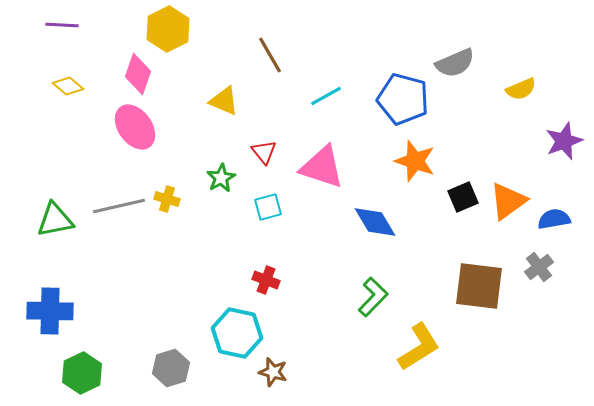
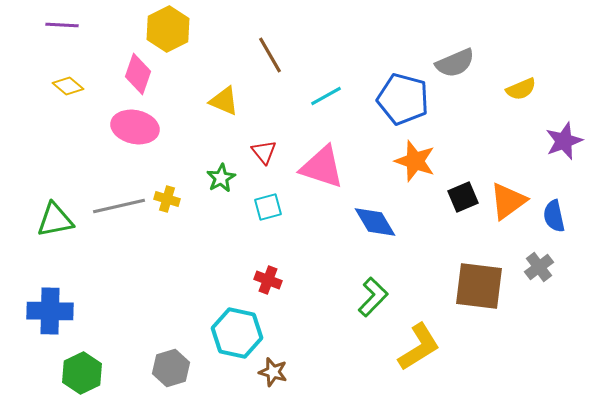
pink ellipse: rotated 42 degrees counterclockwise
blue semicircle: moved 3 px up; rotated 92 degrees counterclockwise
red cross: moved 2 px right
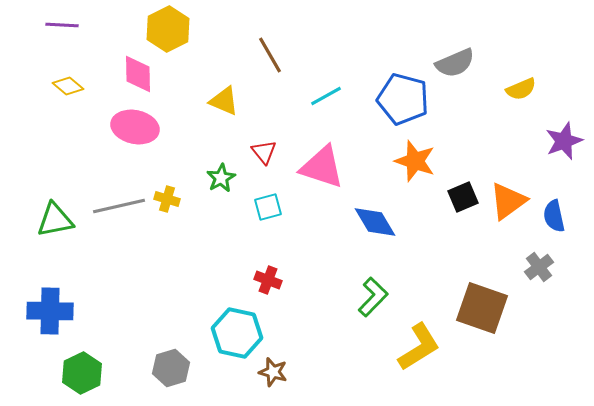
pink diamond: rotated 21 degrees counterclockwise
brown square: moved 3 px right, 22 px down; rotated 12 degrees clockwise
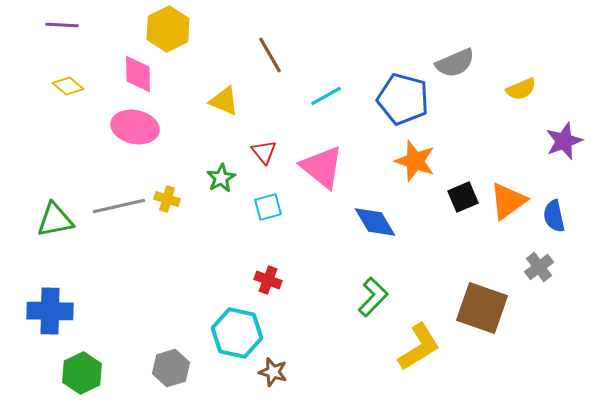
pink triangle: rotated 21 degrees clockwise
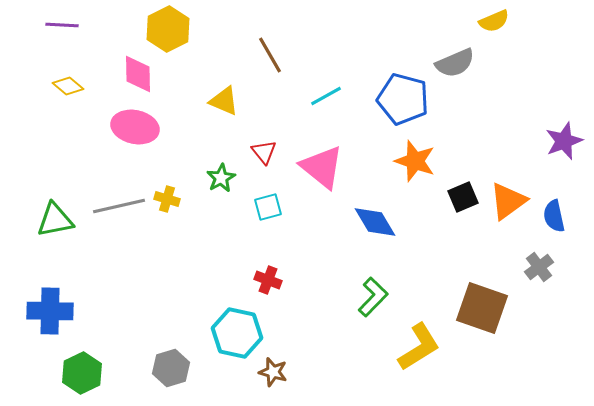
yellow semicircle: moved 27 px left, 68 px up
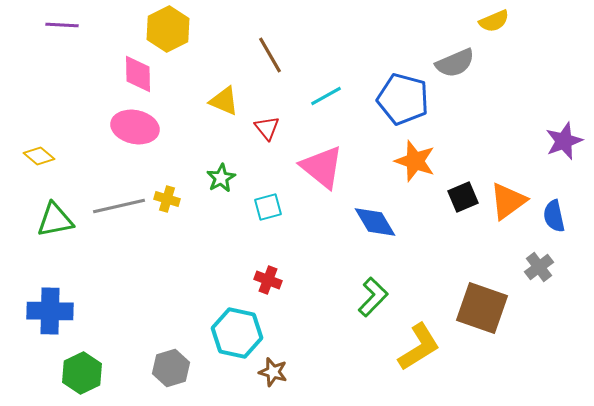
yellow diamond: moved 29 px left, 70 px down
red triangle: moved 3 px right, 24 px up
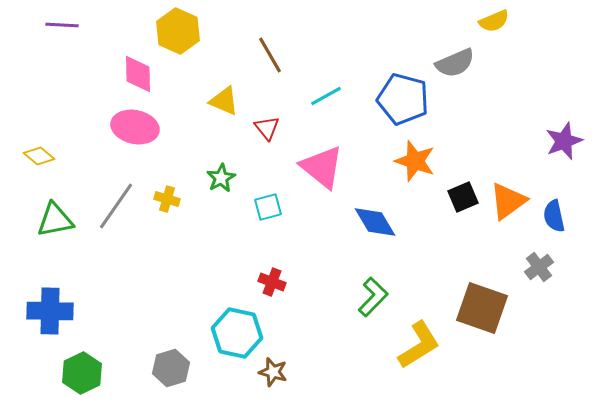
yellow hexagon: moved 10 px right, 2 px down; rotated 9 degrees counterclockwise
gray line: moved 3 px left; rotated 42 degrees counterclockwise
red cross: moved 4 px right, 2 px down
yellow L-shape: moved 2 px up
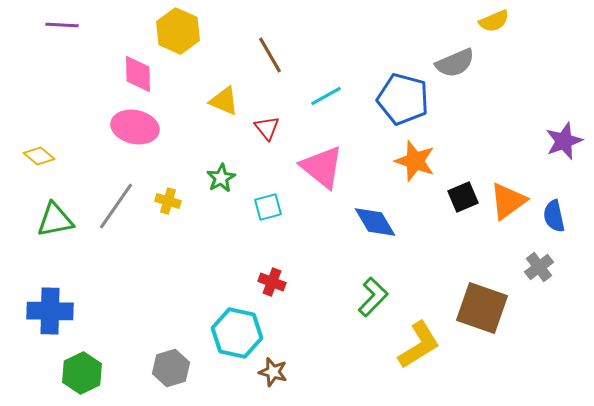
yellow cross: moved 1 px right, 2 px down
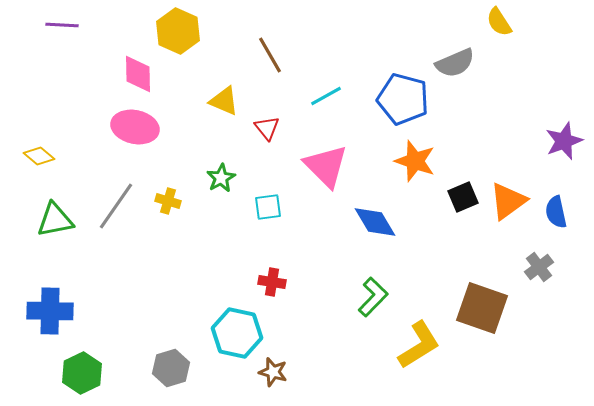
yellow semicircle: moved 5 px right, 1 px down; rotated 80 degrees clockwise
pink triangle: moved 4 px right, 1 px up; rotated 6 degrees clockwise
cyan square: rotated 8 degrees clockwise
blue semicircle: moved 2 px right, 4 px up
red cross: rotated 12 degrees counterclockwise
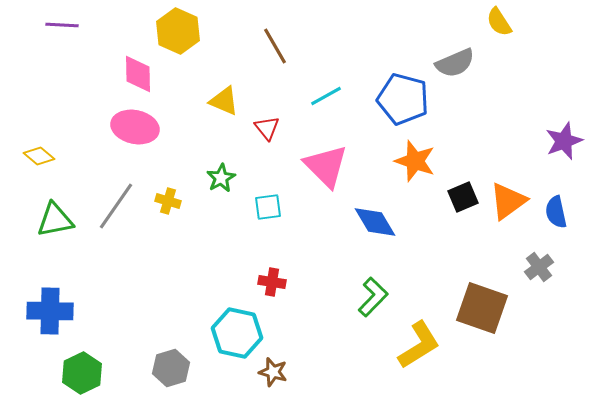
brown line: moved 5 px right, 9 px up
